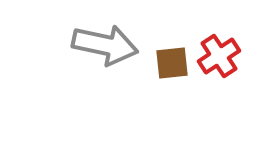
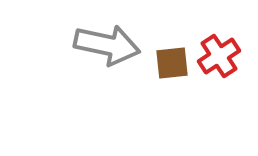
gray arrow: moved 2 px right
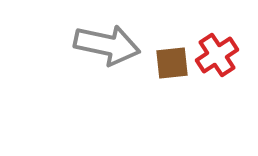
red cross: moved 2 px left, 1 px up
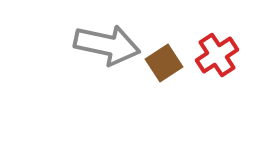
brown square: moved 8 px left; rotated 27 degrees counterclockwise
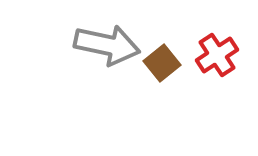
brown square: moved 2 px left; rotated 6 degrees counterclockwise
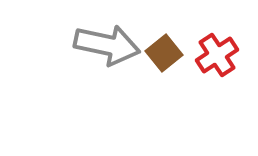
brown square: moved 2 px right, 10 px up
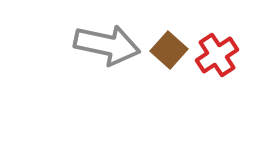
brown square: moved 5 px right, 3 px up; rotated 9 degrees counterclockwise
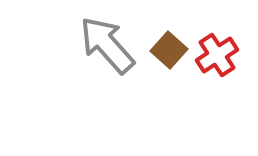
gray arrow: rotated 144 degrees counterclockwise
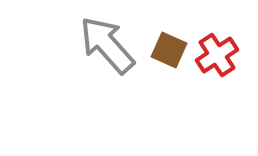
brown square: rotated 18 degrees counterclockwise
